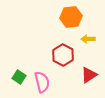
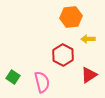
green square: moved 6 px left
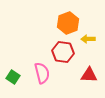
orange hexagon: moved 3 px left, 6 px down; rotated 15 degrees counterclockwise
red hexagon: moved 3 px up; rotated 20 degrees counterclockwise
red triangle: rotated 36 degrees clockwise
pink semicircle: moved 9 px up
